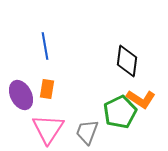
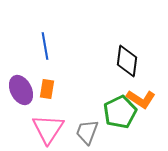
purple ellipse: moved 5 px up
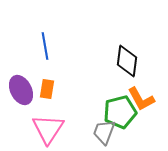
orange L-shape: rotated 28 degrees clockwise
green pentagon: rotated 12 degrees clockwise
gray trapezoid: moved 17 px right
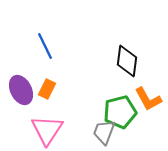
blue line: rotated 16 degrees counterclockwise
orange rectangle: rotated 18 degrees clockwise
orange L-shape: moved 7 px right
pink triangle: moved 1 px left, 1 px down
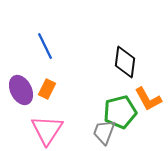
black diamond: moved 2 px left, 1 px down
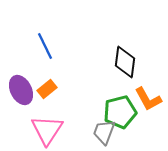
orange rectangle: rotated 24 degrees clockwise
